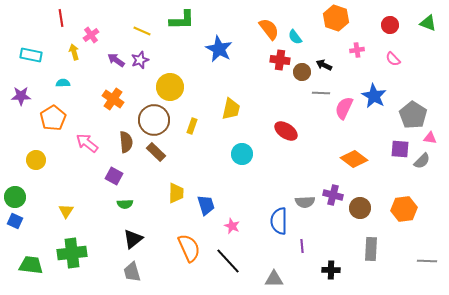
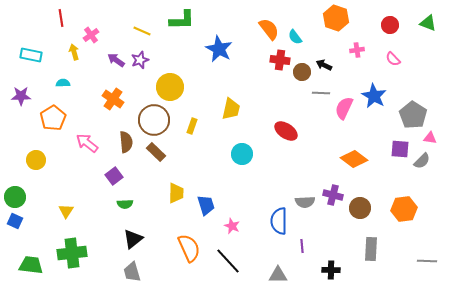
purple square at (114, 176): rotated 24 degrees clockwise
gray triangle at (274, 279): moved 4 px right, 4 px up
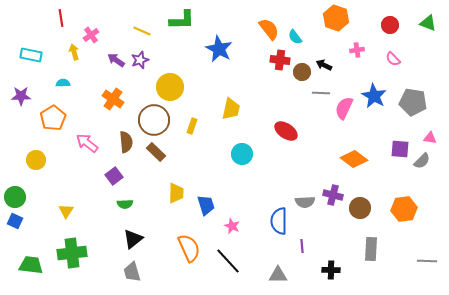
gray pentagon at (413, 115): moved 13 px up; rotated 24 degrees counterclockwise
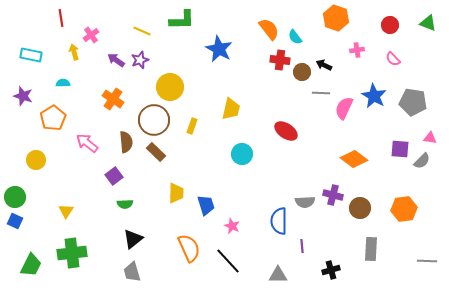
purple star at (21, 96): moved 2 px right; rotated 18 degrees clockwise
green trapezoid at (31, 265): rotated 110 degrees clockwise
black cross at (331, 270): rotated 18 degrees counterclockwise
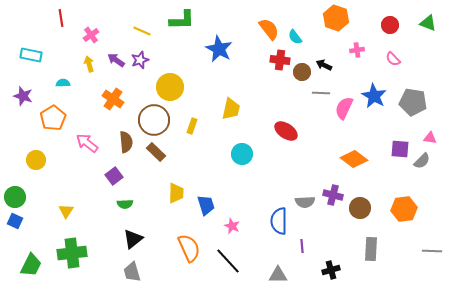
yellow arrow at (74, 52): moved 15 px right, 12 px down
gray line at (427, 261): moved 5 px right, 10 px up
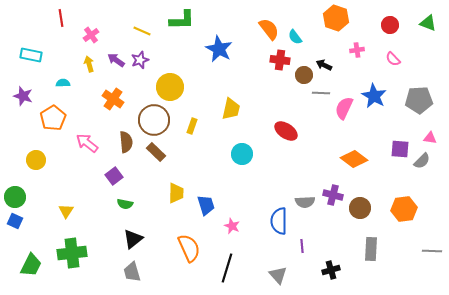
brown circle at (302, 72): moved 2 px right, 3 px down
gray pentagon at (413, 102): moved 6 px right, 2 px up; rotated 12 degrees counterclockwise
green semicircle at (125, 204): rotated 14 degrees clockwise
black line at (228, 261): moved 1 px left, 7 px down; rotated 60 degrees clockwise
gray triangle at (278, 275): rotated 48 degrees clockwise
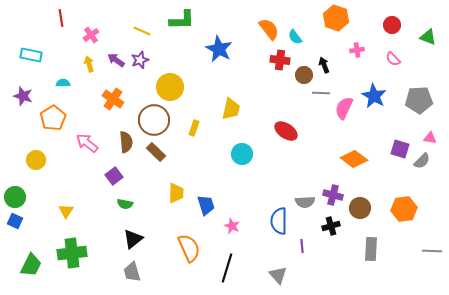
green triangle at (428, 23): moved 14 px down
red circle at (390, 25): moved 2 px right
black arrow at (324, 65): rotated 42 degrees clockwise
yellow rectangle at (192, 126): moved 2 px right, 2 px down
purple square at (400, 149): rotated 12 degrees clockwise
black cross at (331, 270): moved 44 px up
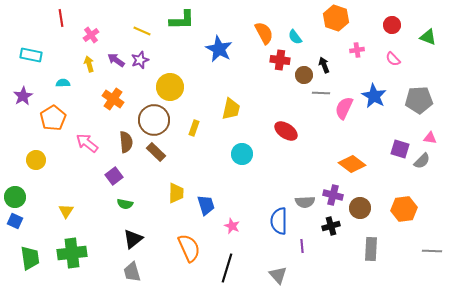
orange semicircle at (269, 29): moved 5 px left, 4 px down; rotated 10 degrees clockwise
purple star at (23, 96): rotated 24 degrees clockwise
orange diamond at (354, 159): moved 2 px left, 5 px down
green trapezoid at (31, 265): moved 1 px left, 7 px up; rotated 35 degrees counterclockwise
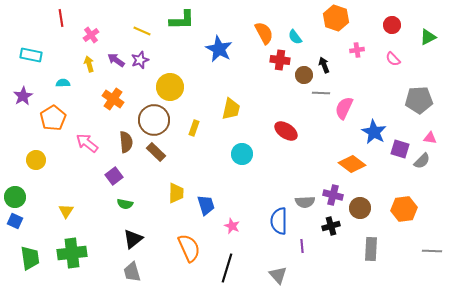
green triangle at (428, 37): rotated 48 degrees counterclockwise
blue star at (374, 96): moved 36 px down
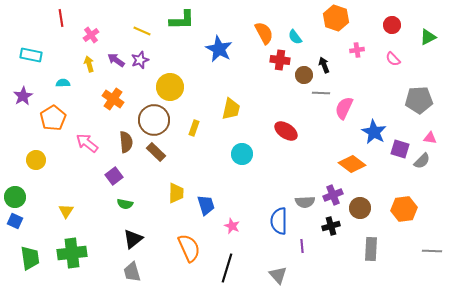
purple cross at (333, 195): rotated 36 degrees counterclockwise
